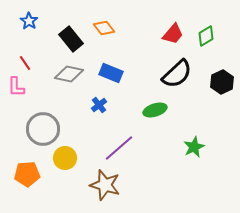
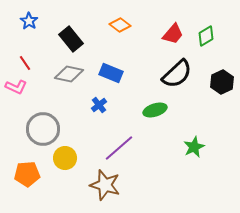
orange diamond: moved 16 px right, 3 px up; rotated 15 degrees counterclockwise
pink L-shape: rotated 65 degrees counterclockwise
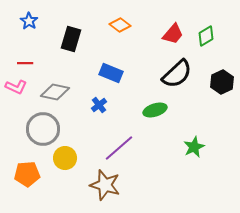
black rectangle: rotated 55 degrees clockwise
red line: rotated 56 degrees counterclockwise
gray diamond: moved 14 px left, 18 px down
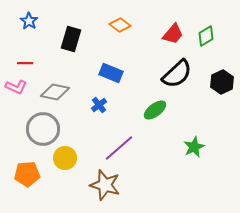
green ellipse: rotated 20 degrees counterclockwise
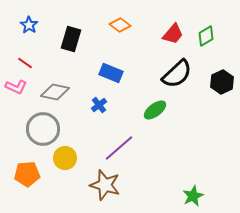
blue star: moved 4 px down
red line: rotated 35 degrees clockwise
green star: moved 1 px left, 49 px down
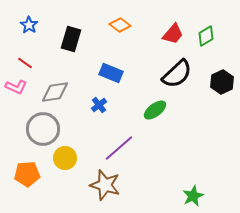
gray diamond: rotated 20 degrees counterclockwise
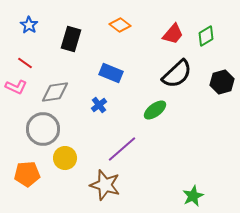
black hexagon: rotated 10 degrees clockwise
purple line: moved 3 px right, 1 px down
